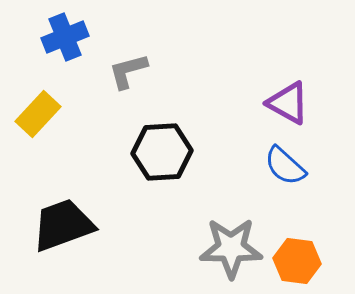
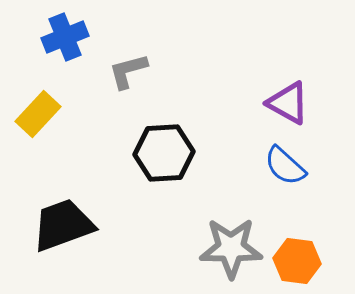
black hexagon: moved 2 px right, 1 px down
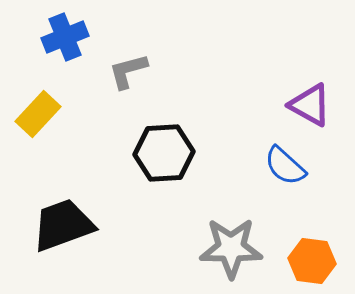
purple triangle: moved 22 px right, 2 px down
orange hexagon: moved 15 px right
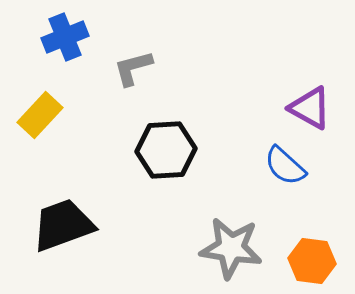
gray L-shape: moved 5 px right, 3 px up
purple triangle: moved 3 px down
yellow rectangle: moved 2 px right, 1 px down
black hexagon: moved 2 px right, 3 px up
gray star: rotated 8 degrees clockwise
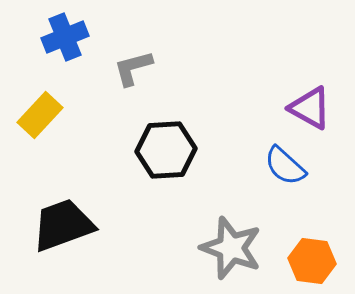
gray star: rotated 12 degrees clockwise
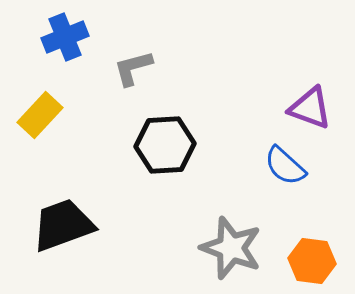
purple triangle: rotated 9 degrees counterclockwise
black hexagon: moved 1 px left, 5 px up
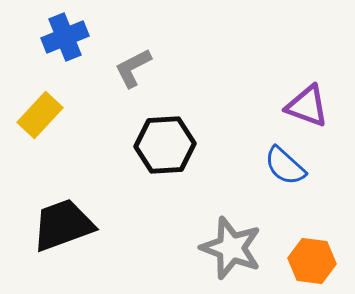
gray L-shape: rotated 12 degrees counterclockwise
purple triangle: moved 3 px left, 2 px up
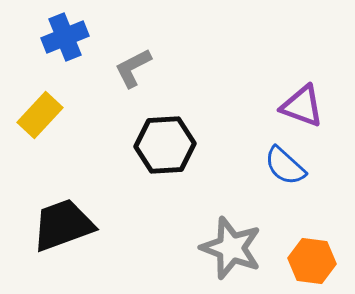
purple triangle: moved 5 px left
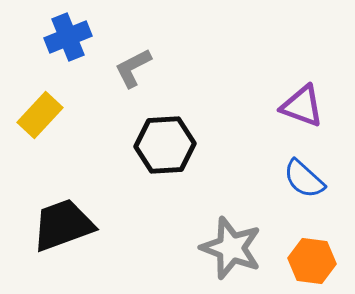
blue cross: moved 3 px right
blue semicircle: moved 19 px right, 13 px down
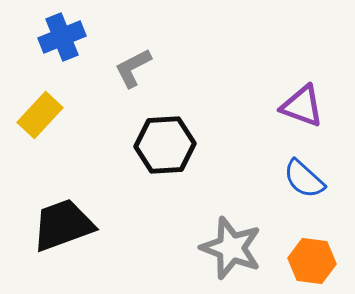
blue cross: moved 6 px left
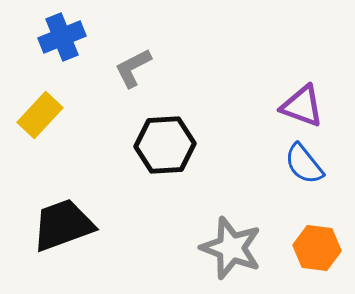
blue semicircle: moved 15 px up; rotated 9 degrees clockwise
orange hexagon: moved 5 px right, 13 px up
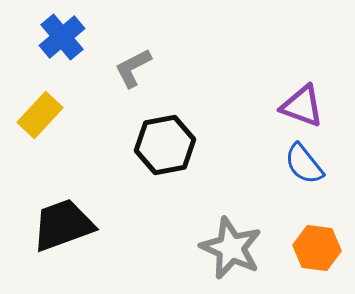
blue cross: rotated 18 degrees counterclockwise
black hexagon: rotated 8 degrees counterclockwise
gray star: rotated 4 degrees clockwise
